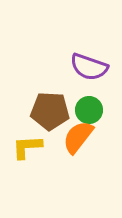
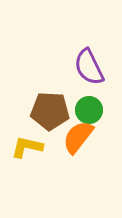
purple semicircle: rotated 45 degrees clockwise
yellow L-shape: rotated 16 degrees clockwise
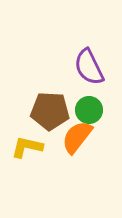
orange semicircle: moved 1 px left
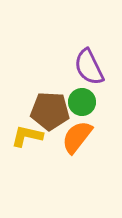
green circle: moved 7 px left, 8 px up
yellow L-shape: moved 11 px up
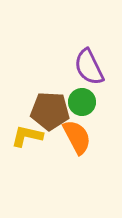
orange semicircle: rotated 114 degrees clockwise
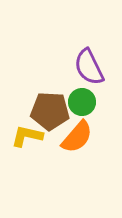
orange semicircle: rotated 69 degrees clockwise
